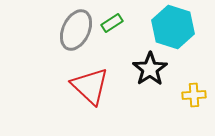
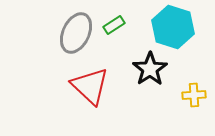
green rectangle: moved 2 px right, 2 px down
gray ellipse: moved 3 px down
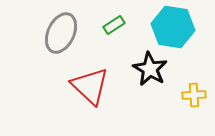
cyan hexagon: rotated 9 degrees counterclockwise
gray ellipse: moved 15 px left
black star: rotated 8 degrees counterclockwise
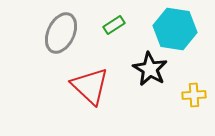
cyan hexagon: moved 2 px right, 2 px down
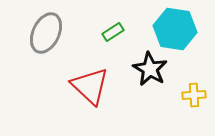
green rectangle: moved 1 px left, 7 px down
gray ellipse: moved 15 px left
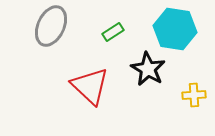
gray ellipse: moved 5 px right, 7 px up
black star: moved 2 px left
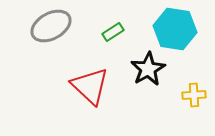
gray ellipse: rotated 36 degrees clockwise
black star: rotated 12 degrees clockwise
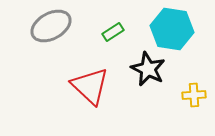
cyan hexagon: moved 3 px left
black star: rotated 16 degrees counterclockwise
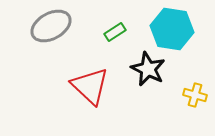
green rectangle: moved 2 px right
yellow cross: moved 1 px right; rotated 20 degrees clockwise
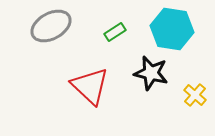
black star: moved 3 px right, 4 px down; rotated 12 degrees counterclockwise
yellow cross: rotated 25 degrees clockwise
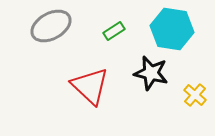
green rectangle: moved 1 px left, 1 px up
